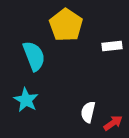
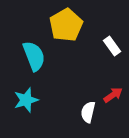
yellow pentagon: rotated 8 degrees clockwise
white rectangle: rotated 60 degrees clockwise
cyan star: rotated 25 degrees clockwise
red arrow: moved 28 px up
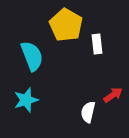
yellow pentagon: rotated 12 degrees counterclockwise
white rectangle: moved 15 px left, 2 px up; rotated 30 degrees clockwise
cyan semicircle: moved 2 px left
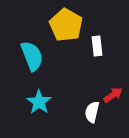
white rectangle: moved 2 px down
cyan star: moved 13 px right, 2 px down; rotated 20 degrees counterclockwise
white semicircle: moved 4 px right
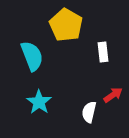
white rectangle: moved 6 px right, 6 px down
white semicircle: moved 3 px left
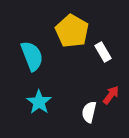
yellow pentagon: moved 6 px right, 6 px down
white rectangle: rotated 24 degrees counterclockwise
red arrow: moved 2 px left; rotated 18 degrees counterclockwise
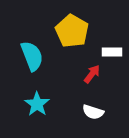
white rectangle: moved 9 px right; rotated 60 degrees counterclockwise
red arrow: moved 19 px left, 21 px up
cyan star: moved 2 px left, 2 px down
white semicircle: moved 4 px right; rotated 85 degrees counterclockwise
